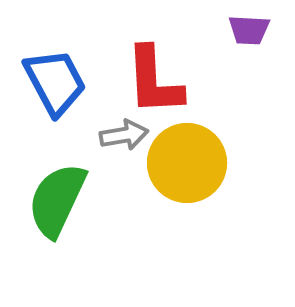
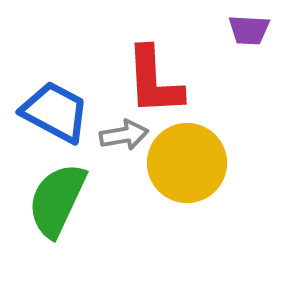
blue trapezoid: moved 30 px down; rotated 34 degrees counterclockwise
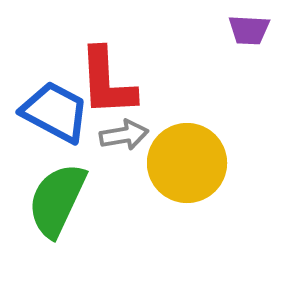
red L-shape: moved 47 px left, 1 px down
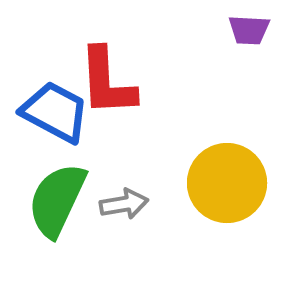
gray arrow: moved 69 px down
yellow circle: moved 40 px right, 20 px down
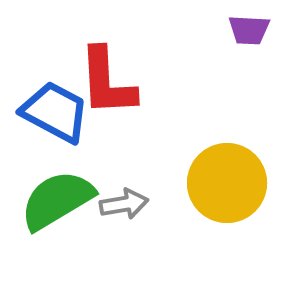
green semicircle: rotated 34 degrees clockwise
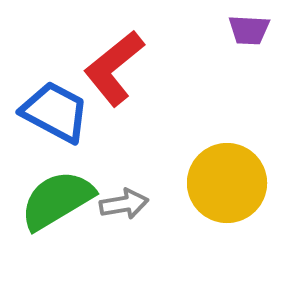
red L-shape: moved 7 px right, 14 px up; rotated 54 degrees clockwise
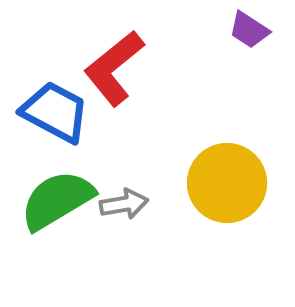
purple trapezoid: rotated 30 degrees clockwise
